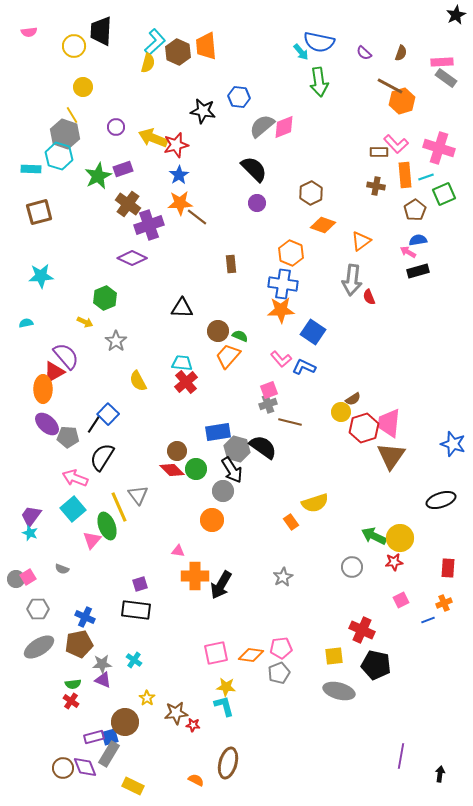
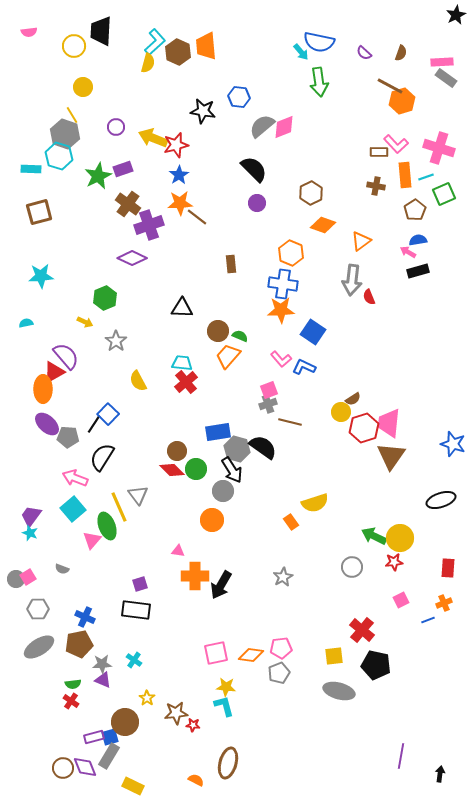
red cross at (362, 630): rotated 15 degrees clockwise
gray rectangle at (109, 754): moved 2 px down
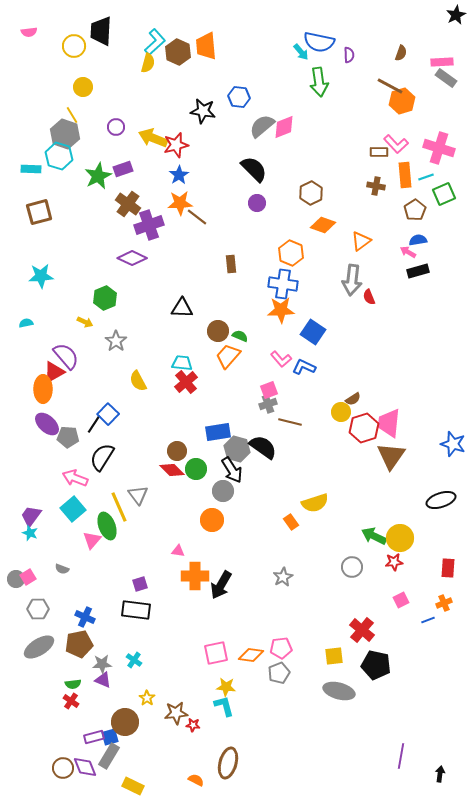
purple semicircle at (364, 53): moved 15 px left, 2 px down; rotated 133 degrees counterclockwise
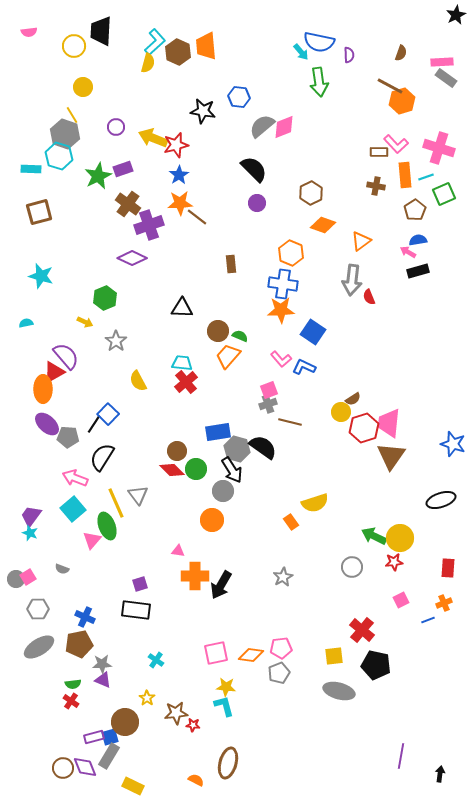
cyan star at (41, 276): rotated 20 degrees clockwise
yellow line at (119, 507): moved 3 px left, 4 px up
cyan cross at (134, 660): moved 22 px right
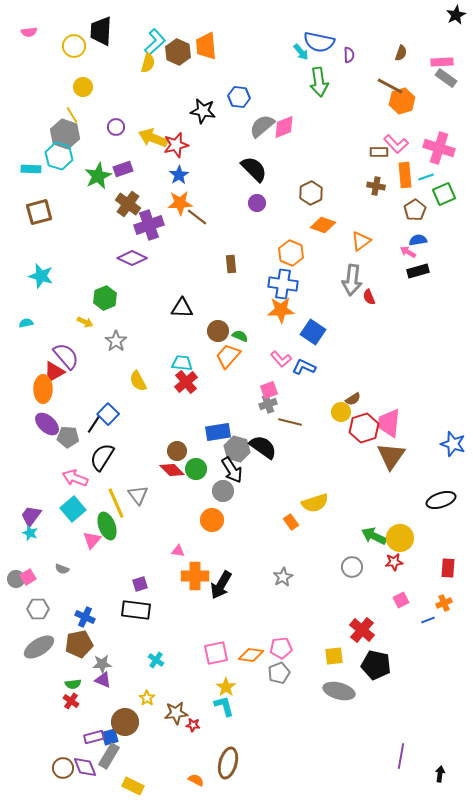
yellow star at (226, 687): rotated 30 degrees clockwise
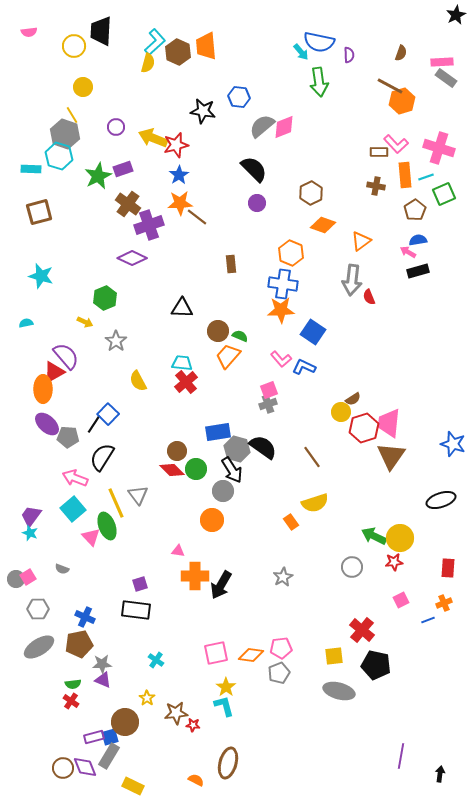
brown line at (290, 422): moved 22 px right, 35 px down; rotated 40 degrees clockwise
pink triangle at (92, 540): moved 1 px left, 3 px up; rotated 24 degrees counterclockwise
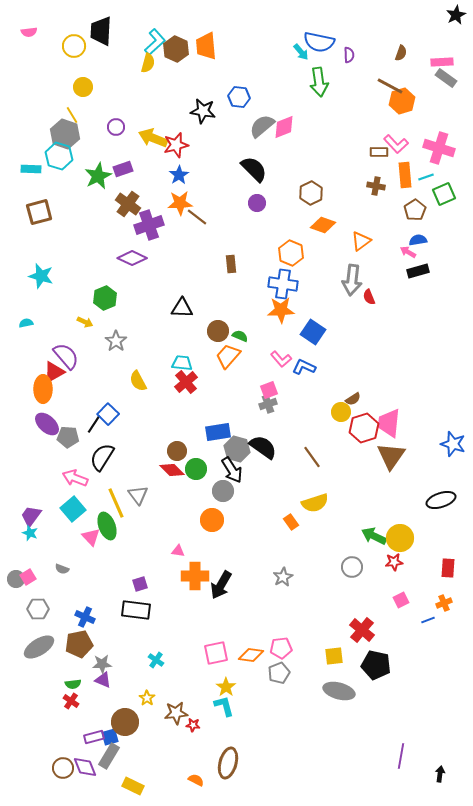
brown hexagon at (178, 52): moved 2 px left, 3 px up
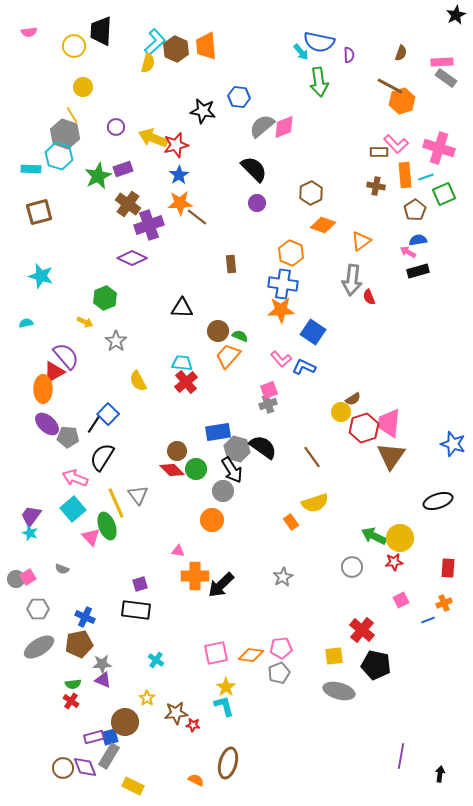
black ellipse at (441, 500): moved 3 px left, 1 px down
black arrow at (221, 585): rotated 16 degrees clockwise
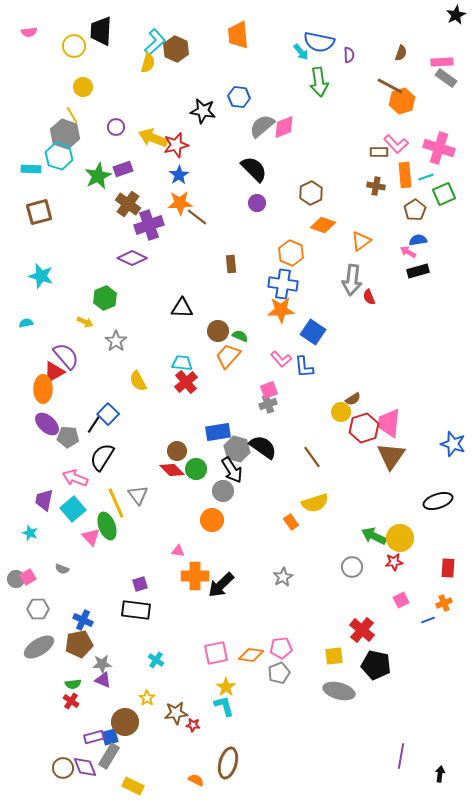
orange trapezoid at (206, 46): moved 32 px right, 11 px up
blue L-shape at (304, 367): rotated 120 degrees counterclockwise
purple trapezoid at (31, 516): moved 13 px right, 16 px up; rotated 25 degrees counterclockwise
blue cross at (85, 617): moved 2 px left, 3 px down
